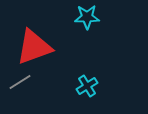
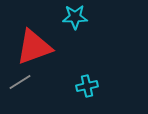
cyan star: moved 12 px left
cyan cross: rotated 20 degrees clockwise
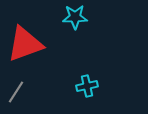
red triangle: moved 9 px left, 3 px up
gray line: moved 4 px left, 10 px down; rotated 25 degrees counterclockwise
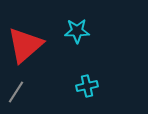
cyan star: moved 2 px right, 14 px down
red triangle: moved 1 px down; rotated 21 degrees counterclockwise
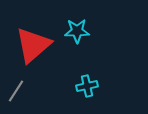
red triangle: moved 8 px right
gray line: moved 1 px up
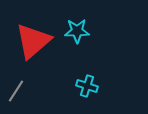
red triangle: moved 4 px up
cyan cross: rotated 30 degrees clockwise
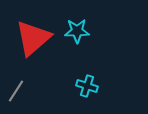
red triangle: moved 3 px up
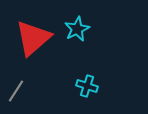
cyan star: moved 2 px up; rotated 25 degrees counterclockwise
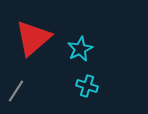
cyan star: moved 3 px right, 20 px down
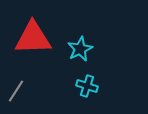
red triangle: rotated 39 degrees clockwise
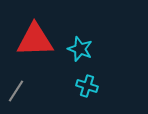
red triangle: moved 2 px right, 2 px down
cyan star: rotated 25 degrees counterclockwise
